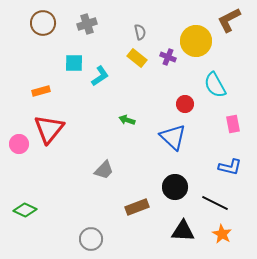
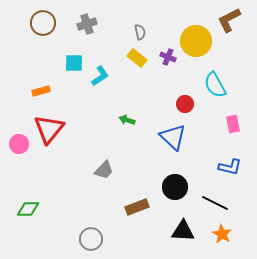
green diamond: moved 3 px right, 1 px up; rotated 25 degrees counterclockwise
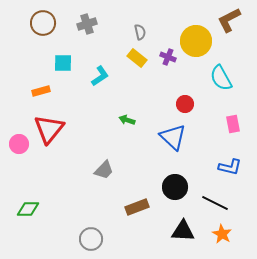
cyan square: moved 11 px left
cyan semicircle: moved 6 px right, 7 px up
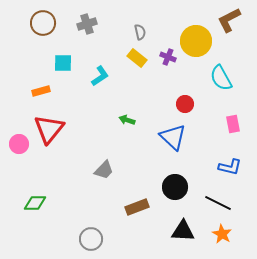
black line: moved 3 px right
green diamond: moved 7 px right, 6 px up
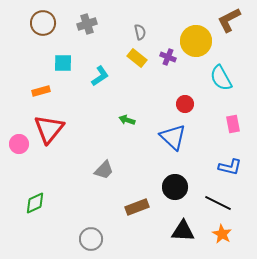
green diamond: rotated 25 degrees counterclockwise
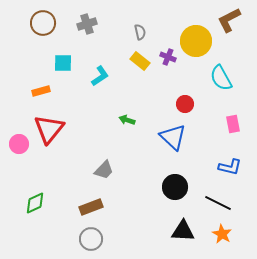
yellow rectangle: moved 3 px right, 3 px down
brown rectangle: moved 46 px left
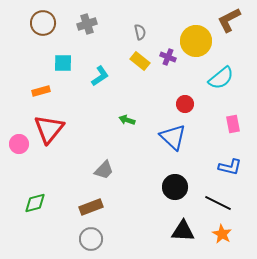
cyan semicircle: rotated 100 degrees counterclockwise
green diamond: rotated 10 degrees clockwise
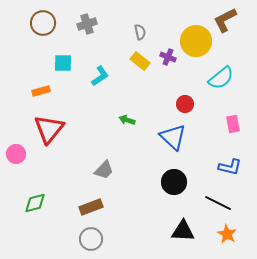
brown L-shape: moved 4 px left
pink circle: moved 3 px left, 10 px down
black circle: moved 1 px left, 5 px up
orange star: moved 5 px right
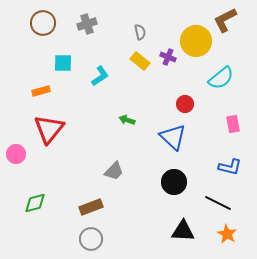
gray trapezoid: moved 10 px right, 1 px down
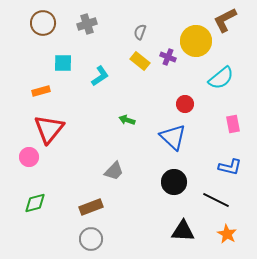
gray semicircle: rotated 147 degrees counterclockwise
pink circle: moved 13 px right, 3 px down
black line: moved 2 px left, 3 px up
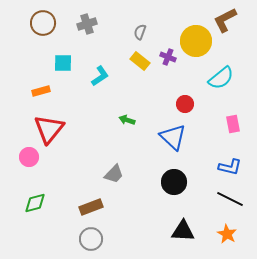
gray trapezoid: moved 3 px down
black line: moved 14 px right, 1 px up
